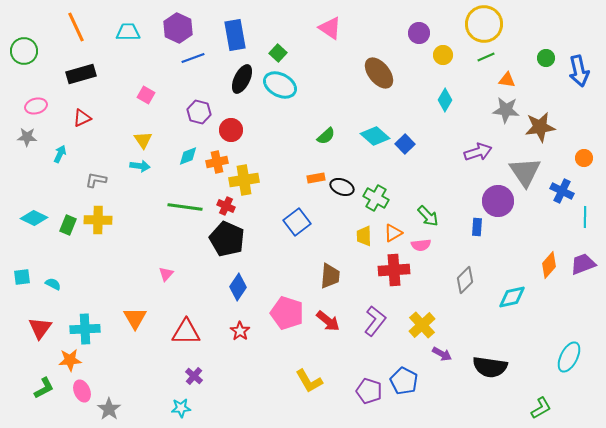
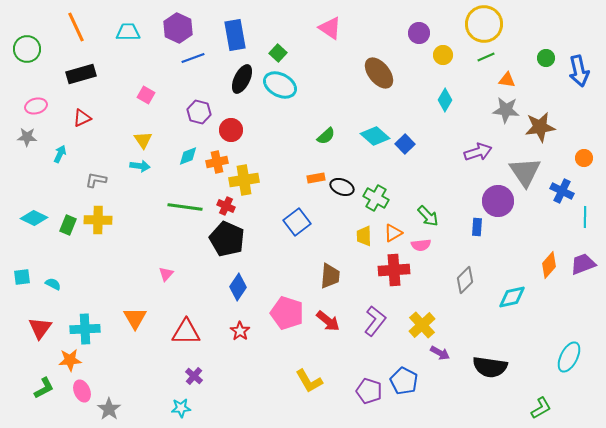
green circle at (24, 51): moved 3 px right, 2 px up
purple arrow at (442, 354): moved 2 px left, 1 px up
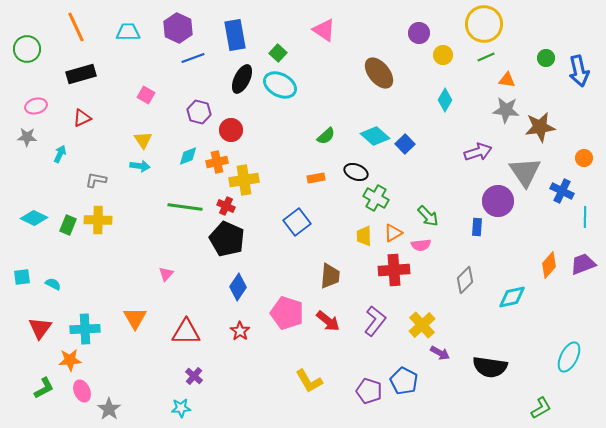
pink triangle at (330, 28): moved 6 px left, 2 px down
black ellipse at (342, 187): moved 14 px right, 15 px up
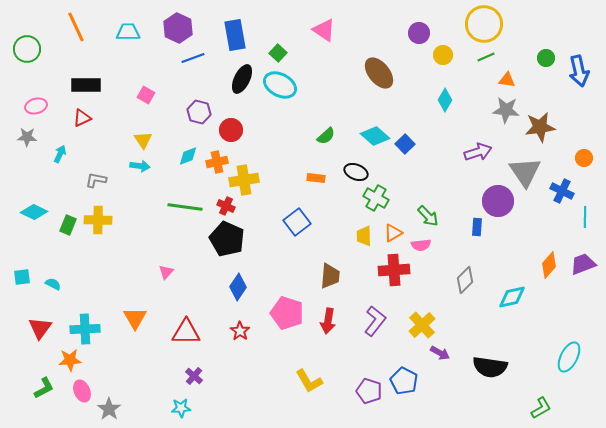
black rectangle at (81, 74): moved 5 px right, 11 px down; rotated 16 degrees clockwise
orange rectangle at (316, 178): rotated 18 degrees clockwise
cyan diamond at (34, 218): moved 6 px up
pink triangle at (166, 274): moved 2 px up
red arrow at (328, 321): rotated 60 degrees clockwise
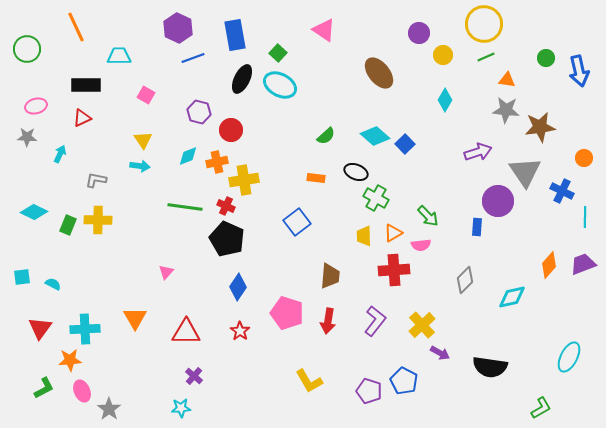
cyan trapezoid at (128, 32): moved 9 px left, 24 px down
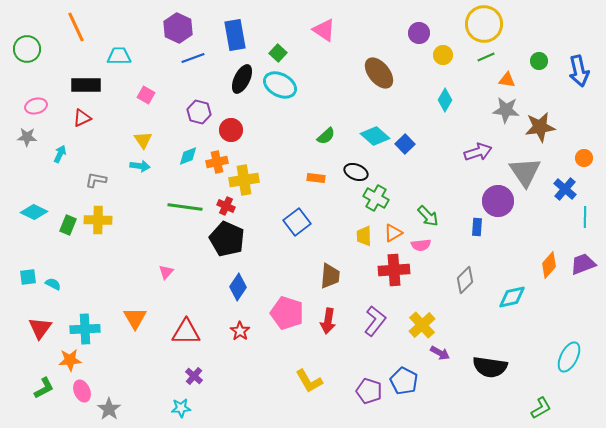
green circle at (546, 58): moved 7 px left, 3 px down
blue cross at (562, 191): moved 3 px right, 2 px up; rotated 15 degrees clockwise
cyan square at (22, 277): moved 6 px right
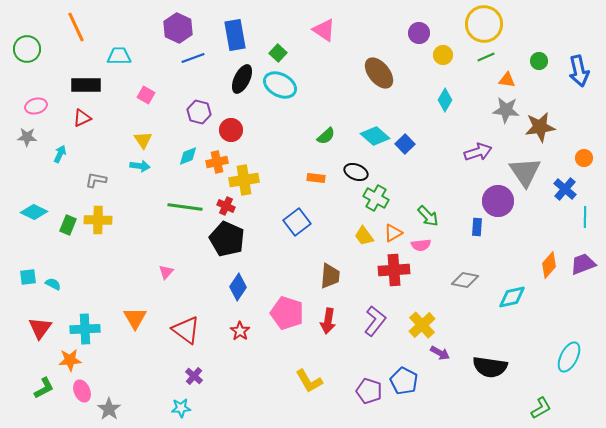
yellow trapezoid at (364, 236): rotated 35 degrees counterclockwise
gray diamond at (465, 280): rotated 56 degrees clockwise
red triangle at (186, 332): moved 2 px up; rotated 36 degrees clockwise
